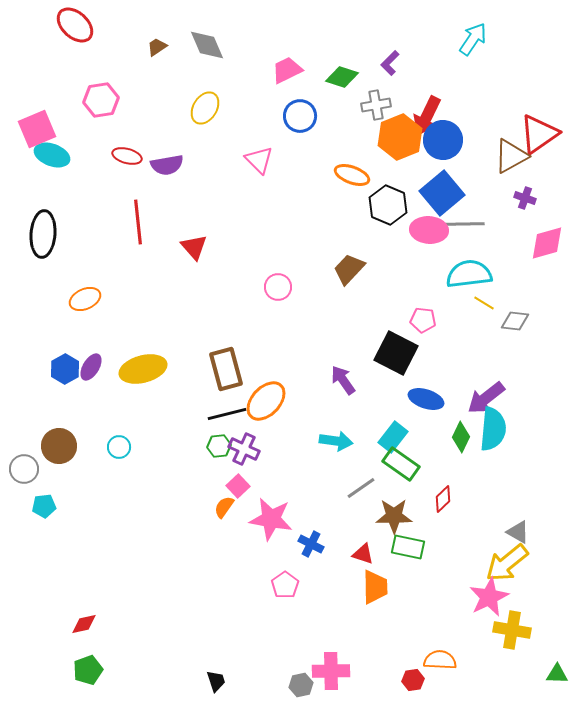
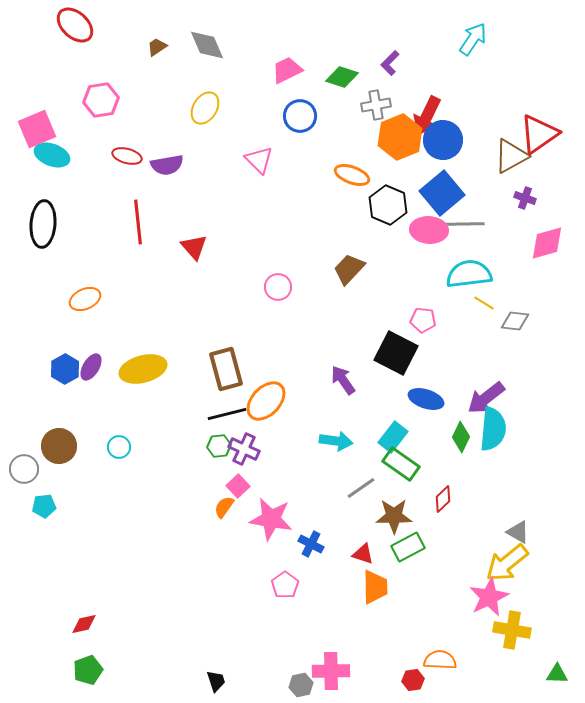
black ellipse at (43, 234): moved 10 px up
green rectangle at (408, 547): rotated 40 degrees counterclockwise
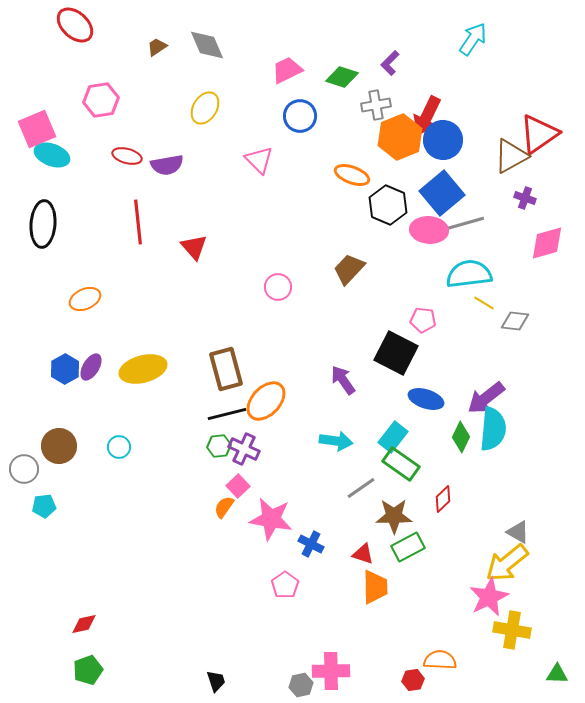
gray line at (463, 224): rotated 15 degrees counterclockwise
